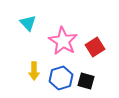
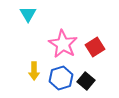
cyan triangle: moved 9 px up; rotated 12 degrees clockwise
pink star: moved 3 px down
black square: rotated 24 degrees clockwise
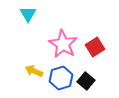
yellow arrow: rotated 114 degrees clockwise
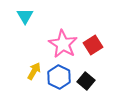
cyan triangle: moved 3 px left, 2 px down
red square: moved 2 px left, 2 px up
yellow arrow: rotated 96 degrees clockwise
blue hexagon: moved 2 px left, 1 px up; rotated 15 degrees counterclockwise
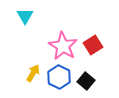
pink star: moved 2 px down
yellow arrow: moved 1 px left, 2 px down
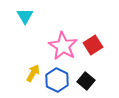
blue hexagon: moved 2 px left, 3 px down
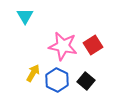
pink star: rotated 20 degrees counterclockwise
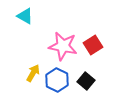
cyan triangle: rotated 30 degrees counterclockwise
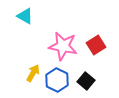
red square: moved 3 px right
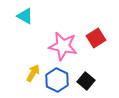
red square: moved 7 px up
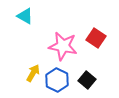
red square: rotated 24 degrees counterclockwise
black square: moved 1 px right, 1 px up
